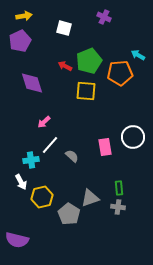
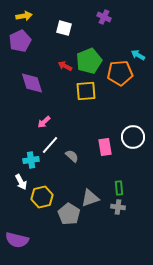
yellow square: rotated 10 degrees counterclockwise
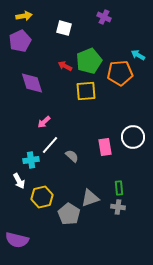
white arrow: moved 2 px left, 1 px up
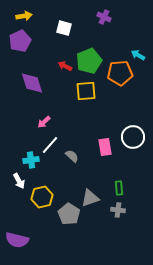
gray cross: moved 3 px down
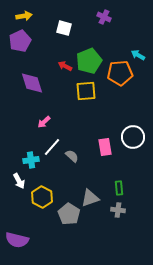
white line: moved 2 px right, 2 px down
yellow hexagon: rotated 20 degrees counterclockwise
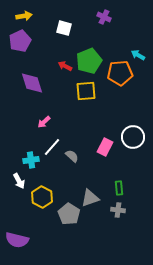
pink rectangle: rotated 36 degrees clockwise
